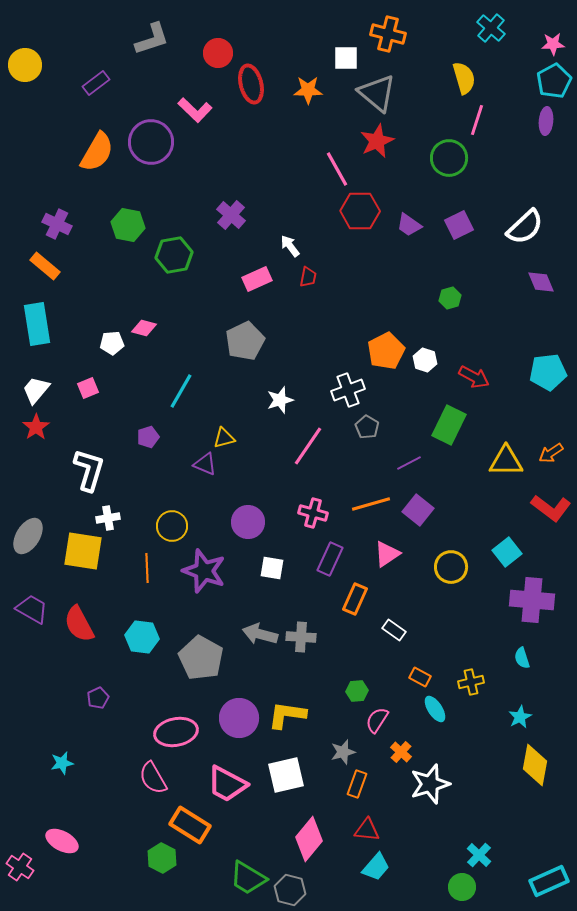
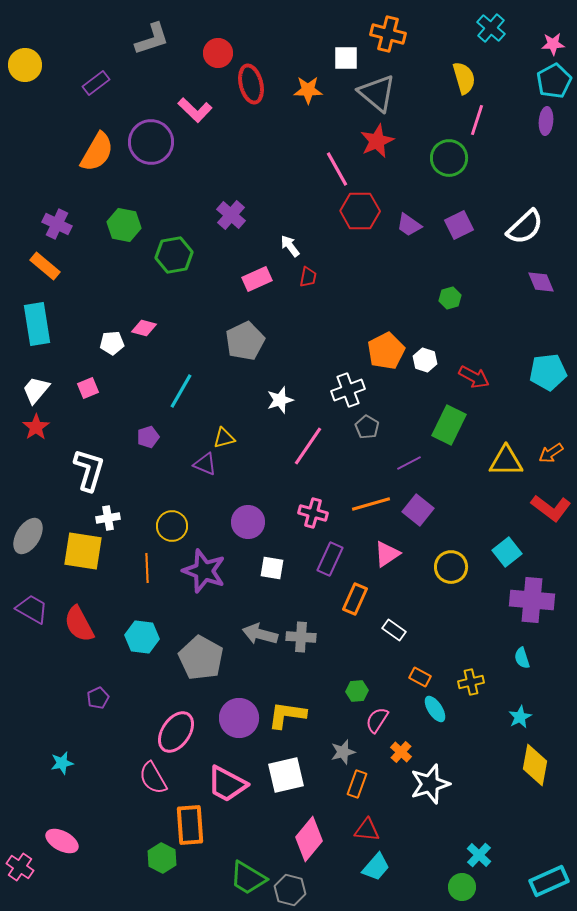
green hexagon at (128, 225): moved 4 px left
pink ellipse at (176, 732): rotated 45 degrees counterclockwise
orange rectangle at (190, 825): rotated 54 degrees clockwise
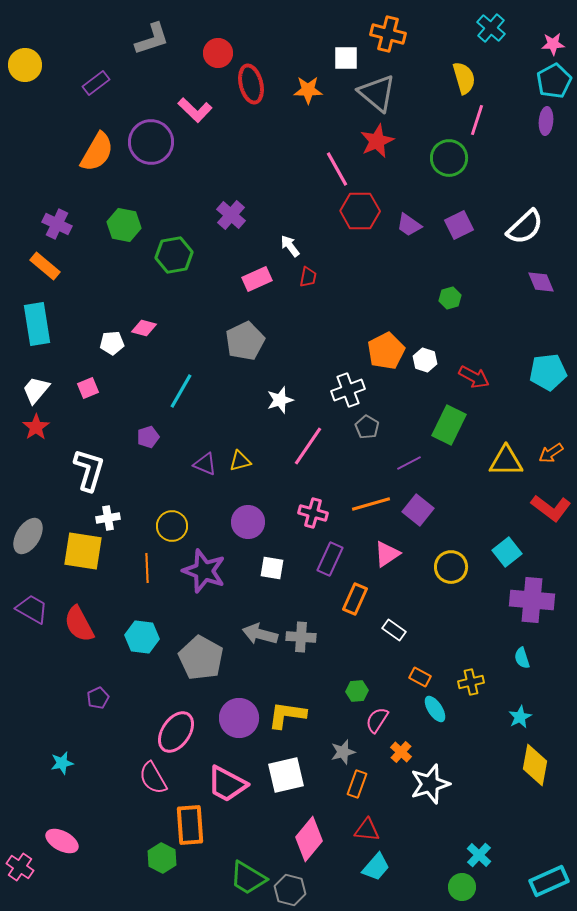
yellow triangle at (224, 438): moved 16 px right, 23 px down
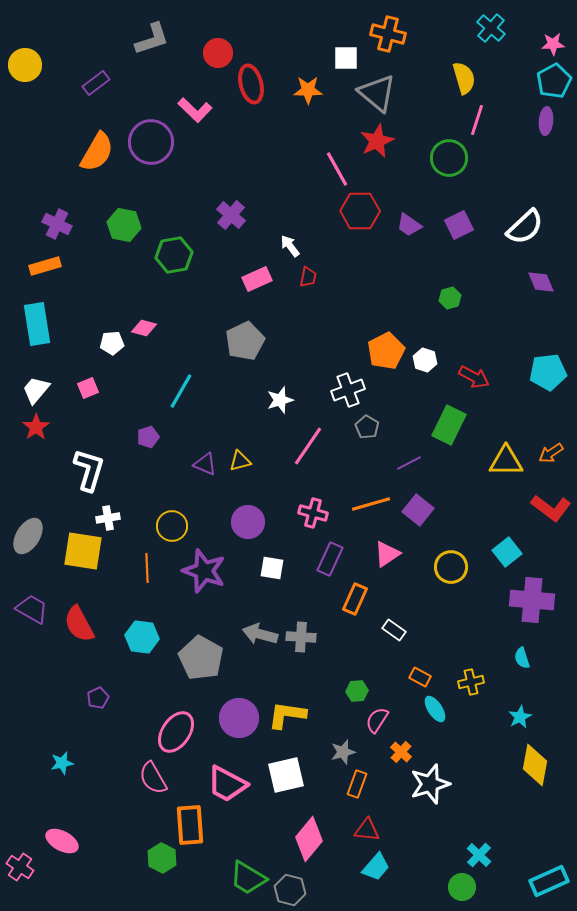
orange rectangle at (45, 266): rotated 56 degrees counterclockwise
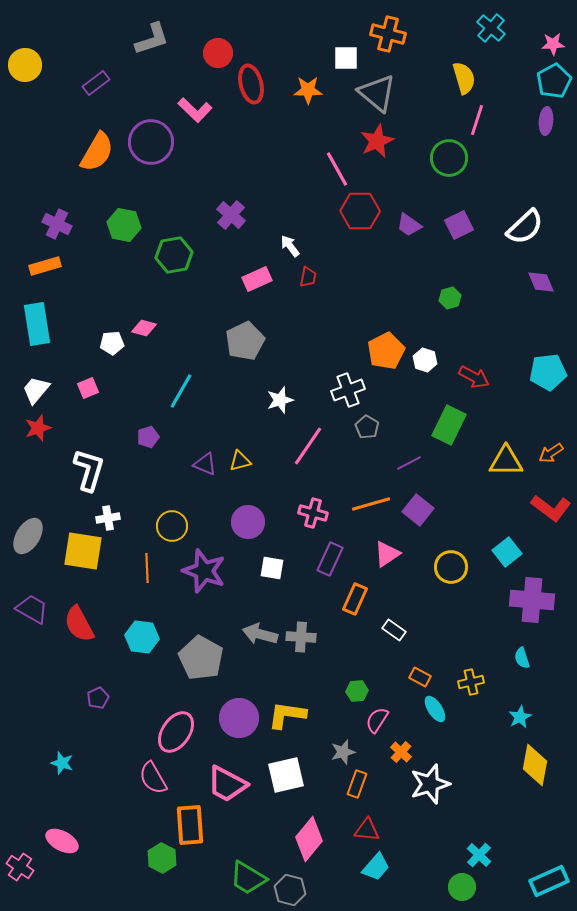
red star at (36, 427): moved 2 px right, 1 px down; rotated 16 degrees clockwise
cyan star at (62, 763): rotated 30 degrees clockwise
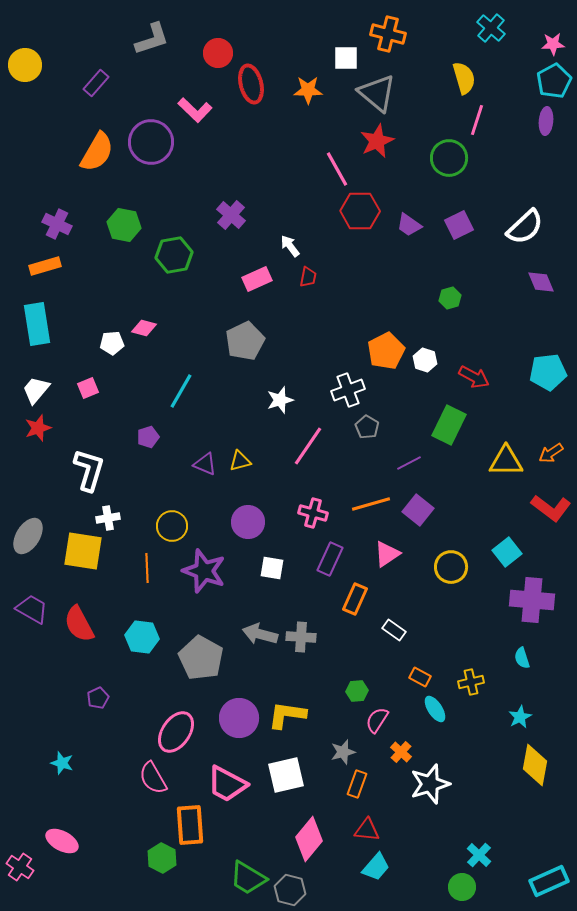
purple rectangle at (96, 83): rotated 12 degrees counterclockwise
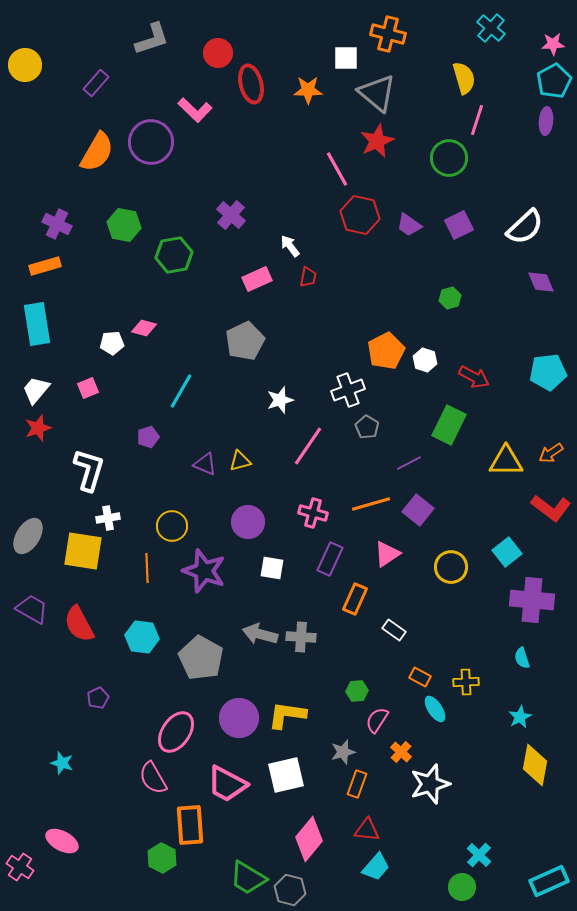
red hexagon at (360, 211): moved 4 px down; rotated 12 degrees clockwise
yellow cross at (471, 682): moved 5 px left; rotated 10 degrees clockwise
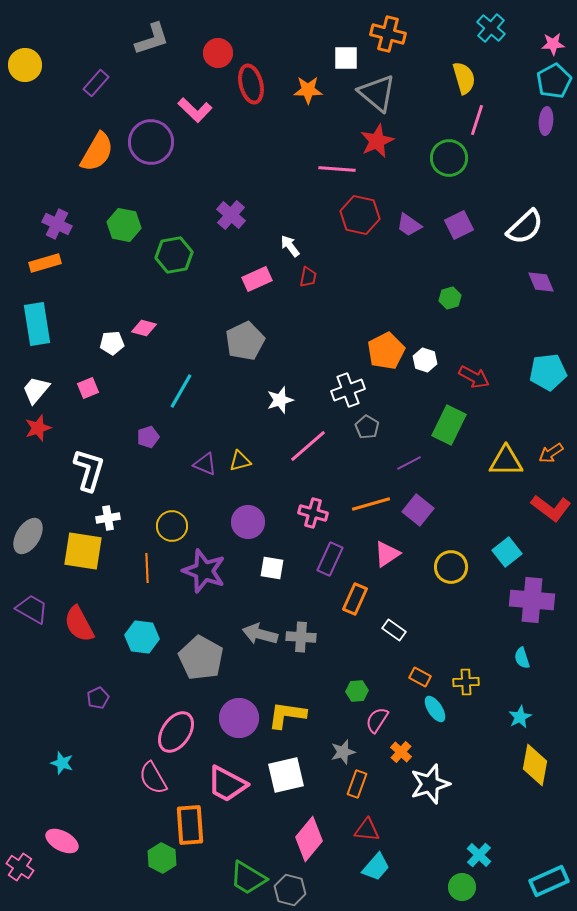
pink line at (337, 169): rotated 57 degrees counterclockwise
orange rectangle at (45, 266): moved 3 px up
pink line at (308, 446): rotated 15 degrees clockwise
